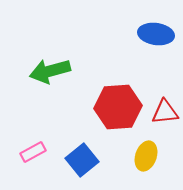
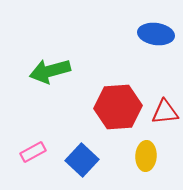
yellow ellipse: rotated 16 degrees counterclockwise
blue square: rotated 8 degrees counterclockwise
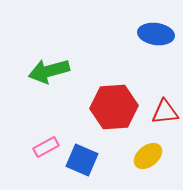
green arrow: moved 1 px left
red hexagon: moved 4 px left
pink rectangle: moved 13 px right, 5 px up
yellow ellipse: moved 2 px right; rotated 48 degrees clockwise
blue square: rotated 20 degrees counterclockwise
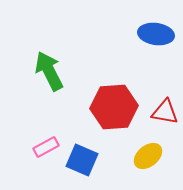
green arrow: rotated 78 degrees clockwise
red triangle: rotated 16 degrees clockwise
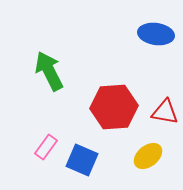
pink rectangle: rotated 25 degrees counterclockwise
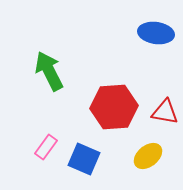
blue ellipse: moved 1 px up
blue square: moved 2 px right, 1 px up
